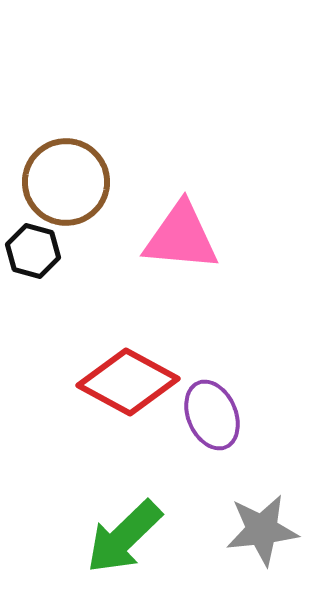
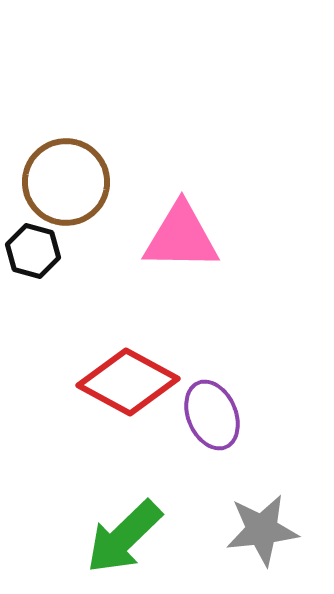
pink triangle: rotated 4 degrees counterclockwise
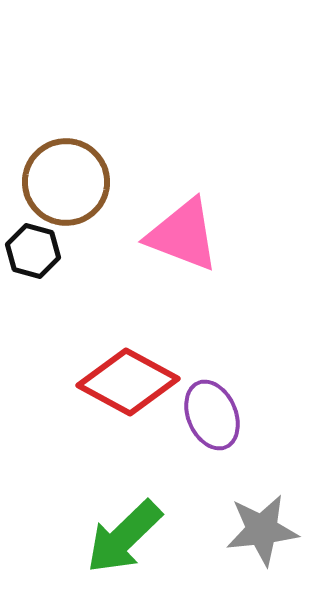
pink triangle: moved 2 px right, 2 px up; rotated 20 degrees clockwise
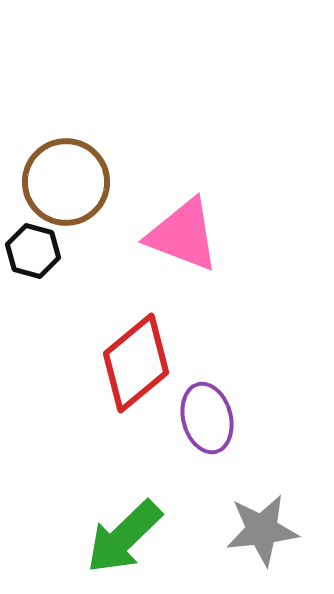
red diamond: moved 8 px right, 19 px up; rotated 68 degrees counterclockwise
purple ellipse: moved 5 px left, 3 px down; rotated 8 degrees clockwise
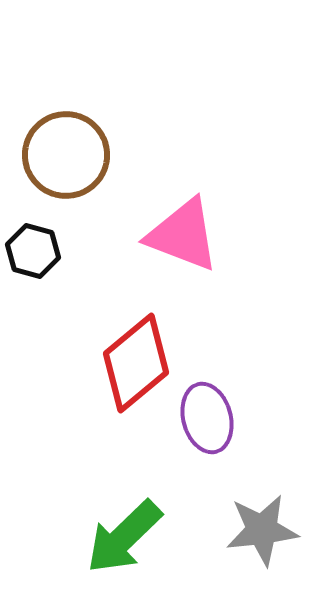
brown circle: moved 27 px up
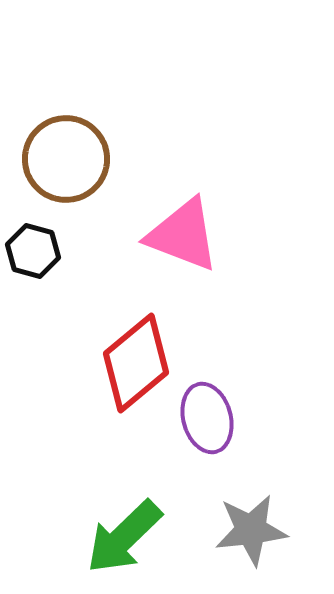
brown circle: moved 4 px down
gray star: moved 11 px left
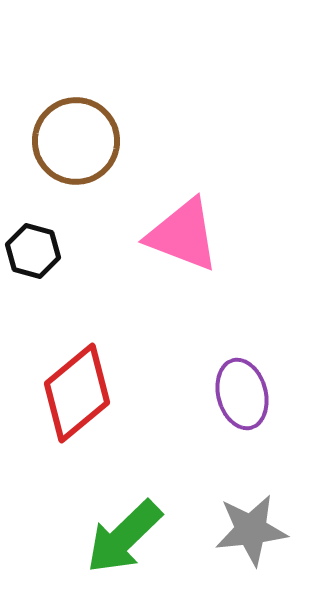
brown circle: moved 10 px right, 18 px up
red diamond: moved 59 px left, 30 px down
purple ellipse: moved 35 px right, 24 px up
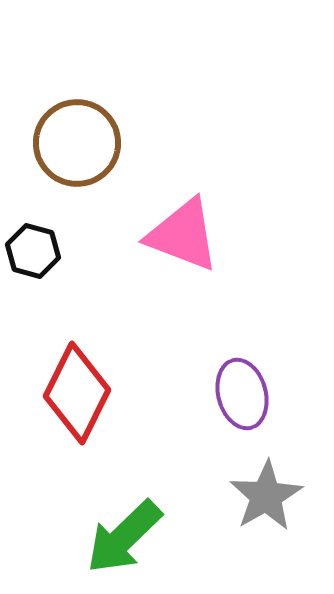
brown circle: moved 1 px right, 2 px down
red diamond: rotated 24 degrees counterclockwise
gray star: moved 15 px right, 34 px up; rotated 24 degrees counterclockwise
